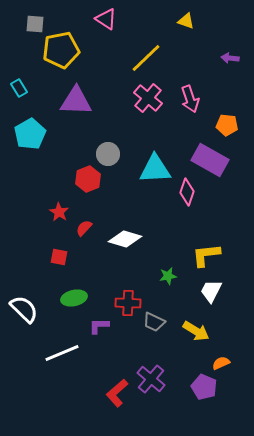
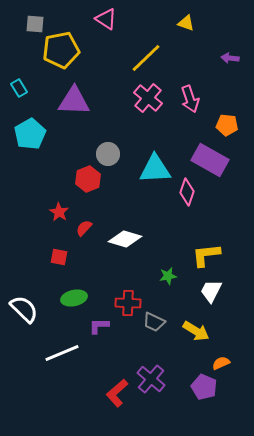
yellow triangle: moved 2 px down
purple triangle: moved 2 px left
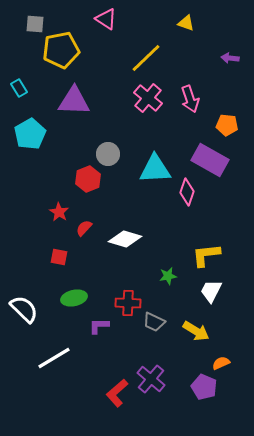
white line: moved 8 px left, 5 px down; rotated 8 degrees counterclockwise
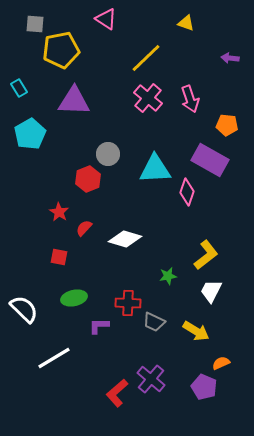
yellow L-shape: rotated 148 degrees clockwise
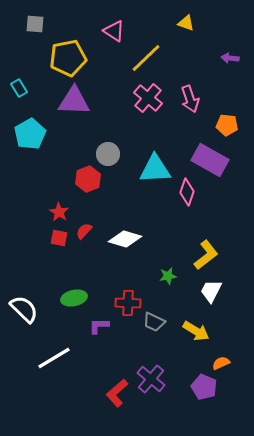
pink triangle: moved 8 px right, 12 px down
yellow pentagon: moved 7 px right, 8 px down
red semicircle: moved 3 px down
red square: moved 19 px up
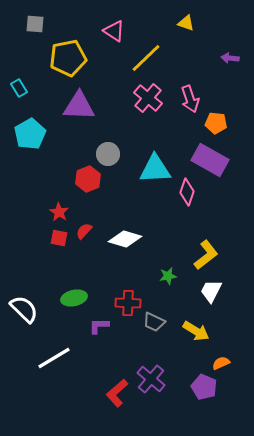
purple triangle: moved 5 px right, 5 px down
orange pentagon: moved 11 px left, 2 px up
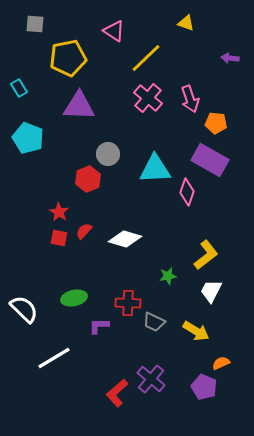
cyan pentagon: moved 2 px left, 4 px down; rotated 20 degrees counterclockwise
